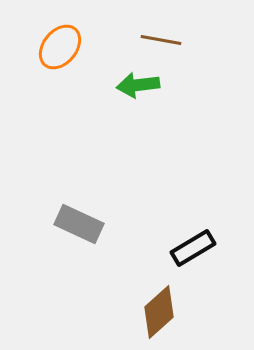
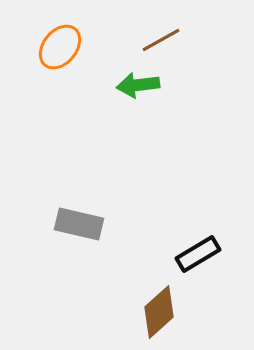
brown line: rotated 39 degrees counterclockwise
gray rectangle: rotated 12 degrees counterclockwise
black rectangle: moved 5 px right, 6 px down
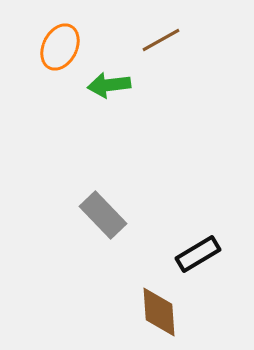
orange ellipse: rotated 12 degrees counterclockwise
green arrow: moved 29 px left
gray rectangle: moved 24 px right, 9 px up; rotated 33 degrees clockwise
brown diamond: rotated 52 degrees counterclockwise
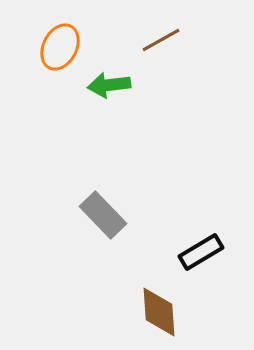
black rectangle: moved 3 px right, 2 px up
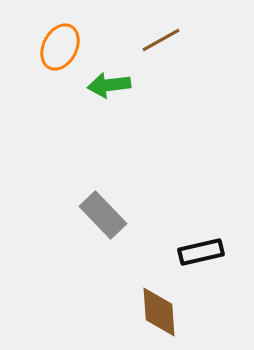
black rectangle: rotated 18 degrees clockwise
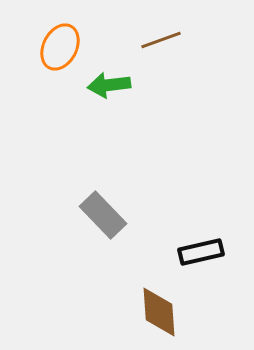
brown line: rotated 9 degrees clockwise
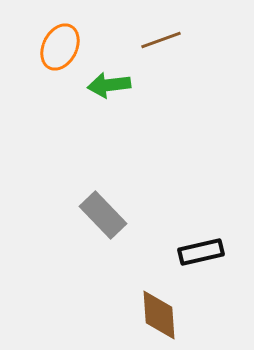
brown diamond: moved 3 px down
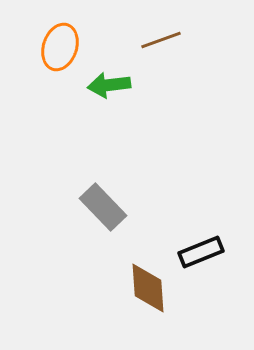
orange ellipse: rotated 9 degrees counterclockwise
gray rectangle: moved 8 px up
black rectangle: rotated 9 degrees counterclockwise
brown diamond: moved 11 px left, 27 px up
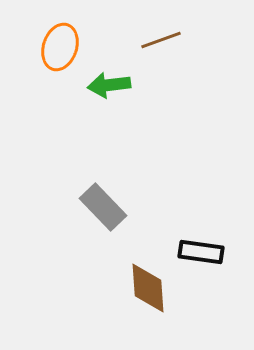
black rectangle: rotated 30 degrees clockwise
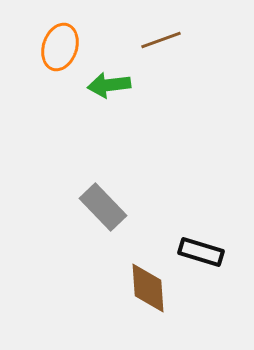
black rectangle: rotated 9 degrees clockwise
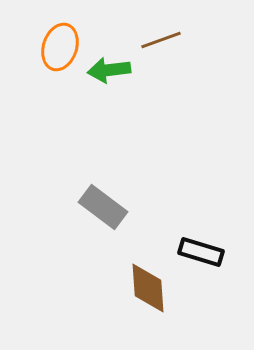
green arrow: moved 15 px up
gray rectangle: rotated 9 degrees counterclockwise
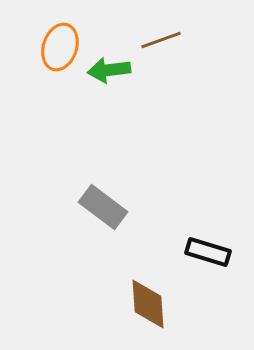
black rectangle: moved 7 px right
brown diamond: moved 16 px down
